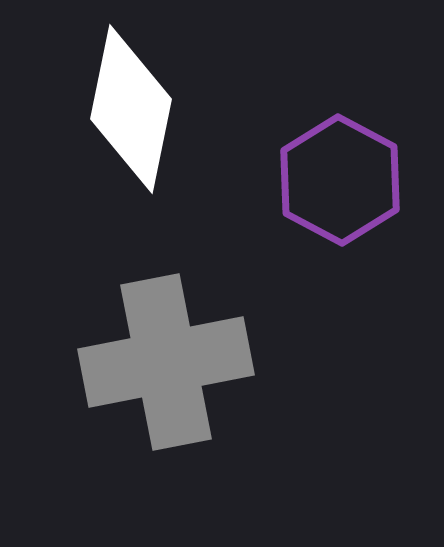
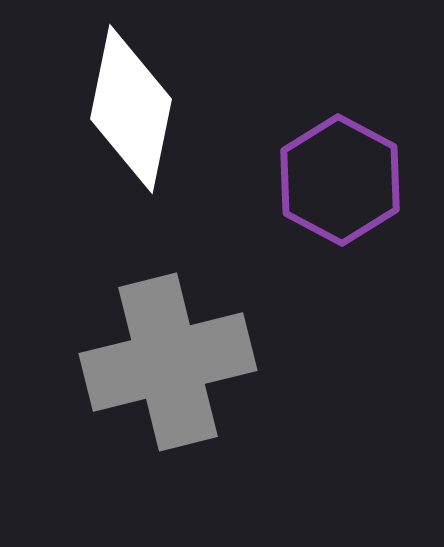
gray cross: moved 2 px right; rotated 3 degrees counterclockwise
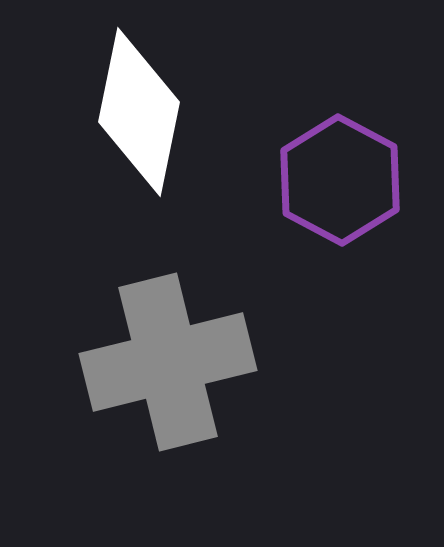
white diamond: moved 8 px right, 3 px down
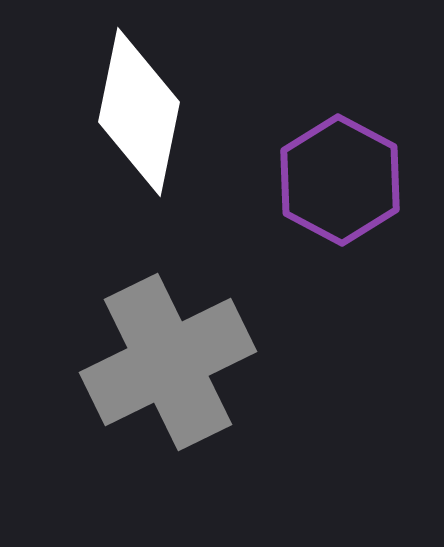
gray cross: rotated 12 degrees counterclockwise
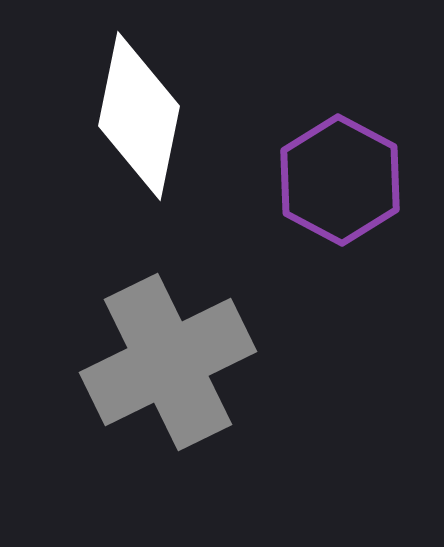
white diamond: moved 4 px down
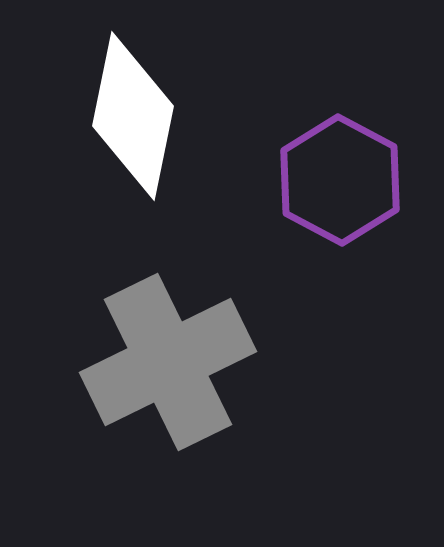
white diamond: moved 6 px left
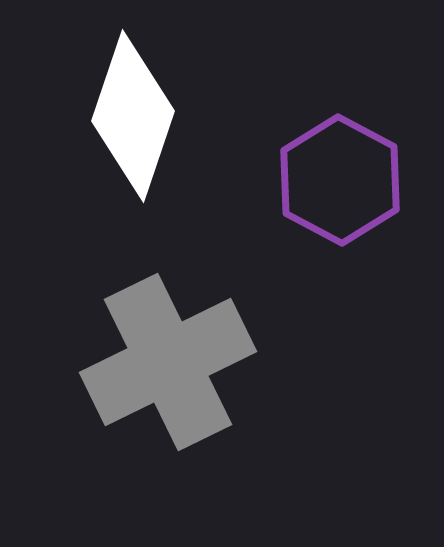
white diamond: rotated 7 degrees clockwise
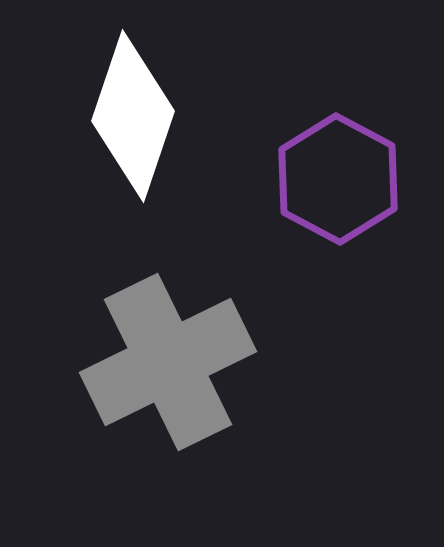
purple hexagon: moved 2 px left, 1 px up
